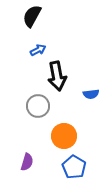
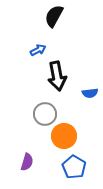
black semicircle: moved 22 px right
blue semicircle: moved 1 px left, 1 px up
gray circle: moved 7 px right, 8 px down
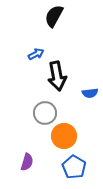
blue arrow: moved 2 px left, 4 px down
gray circle: moved 1 px up
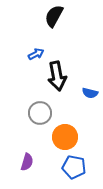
blue semicircle: rotated 21 degrees clockwise
gray circle: moved 5 px left
orange circle: moved 1 px right, 1 px down
blue pentagon: rotated 20 degrees counterclockwise
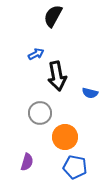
black semicircle: moved 1 px left
blue pentagon: moved 1 px right
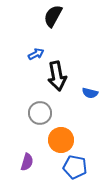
orange circle: moved 4 px left, 3 px down
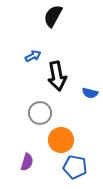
blue arrow: moved 3 px left, 2 px down
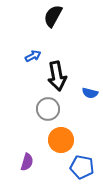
gray circle: moved 8 px right, 4 px up
blue pentagon: moved 7 px right
